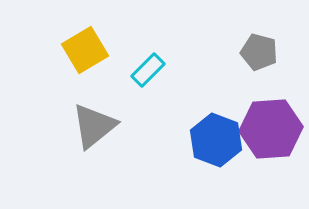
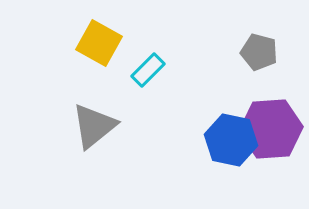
yellow square: moved 14 px right, 7 px up; rotated 30 degrees counterclockwise
blue hexagon: moved 15 px right; rotated 9 degrees counterclockwise
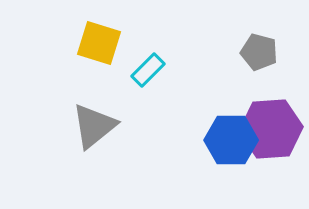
yellow square: rotated 12 degrees counterclockwise
blue hexagon: rotated 12 degrees counterclockwise
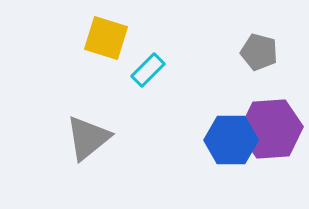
yellow square: moved 7 px right, 5 px up
gray triangle: moved 6 px left, 12 px down
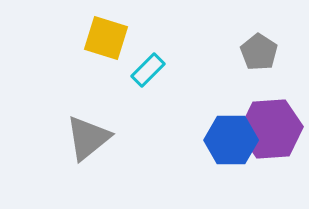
gray pentagon: rotated 18 degrees clockwise
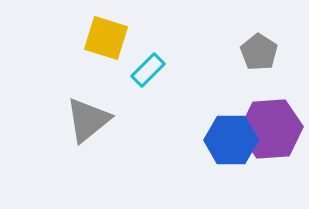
gray triangle: moved 18 px up
